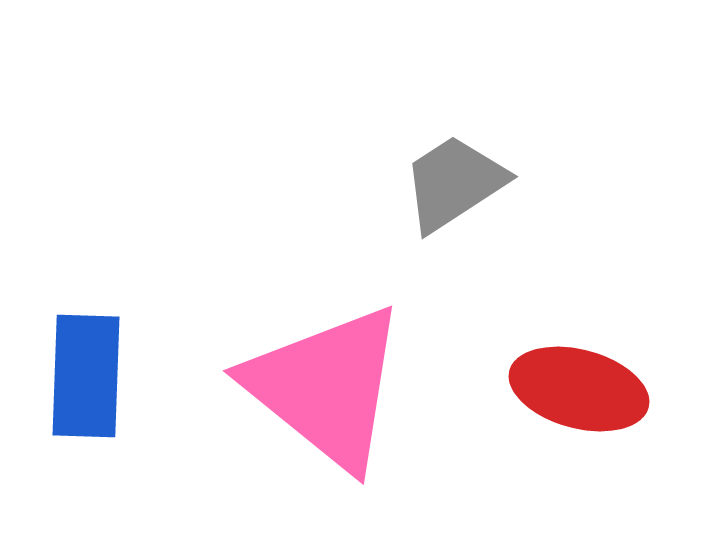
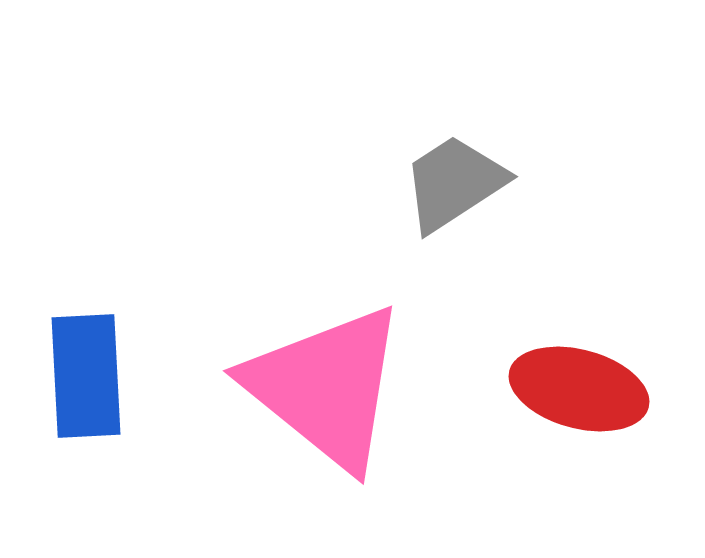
blue rectangle: rotated 5 degrees counterclockwise
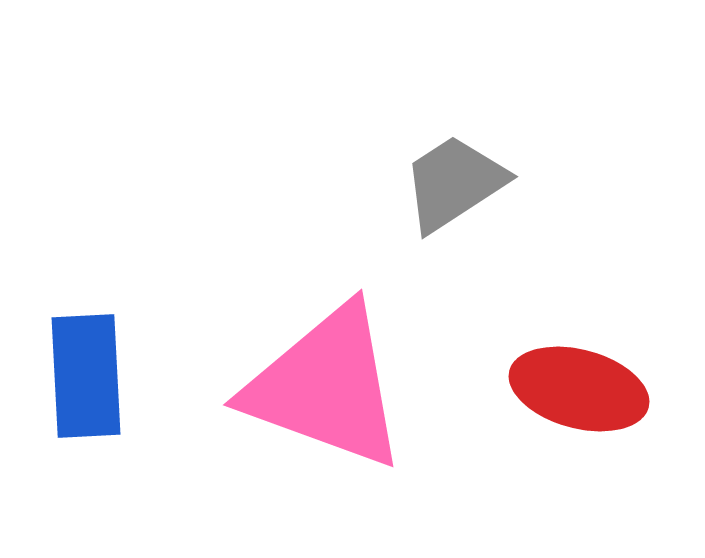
pink triangle: rotated 19 degrees counterclockwise
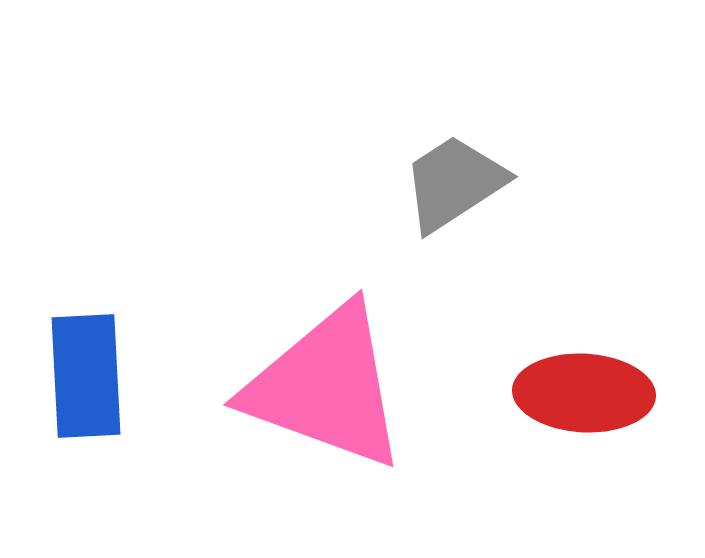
red ellipse: moved 5 px right, 4 px down; rotated 12 degrees counterclockwise
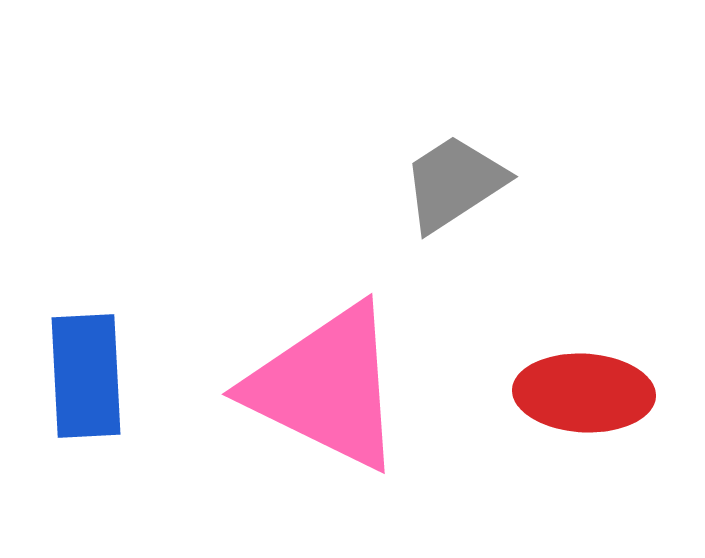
pink triangle: rotated 6 degrees clockwise
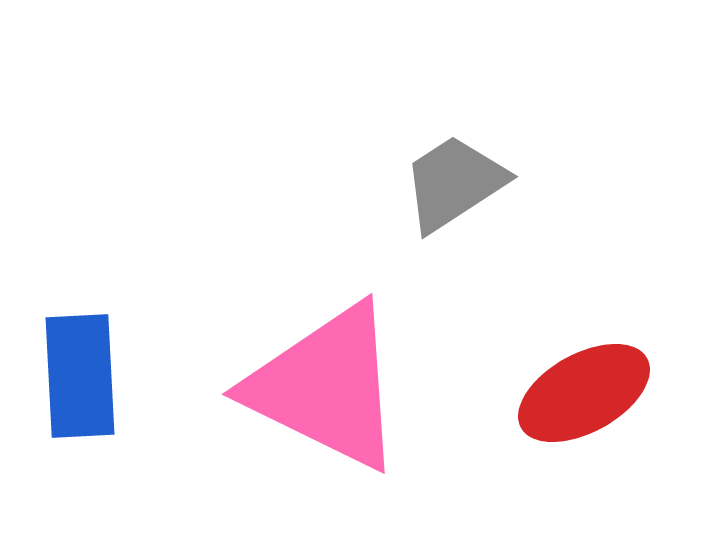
blue rectangle: moved 6 px left
red ellipse: rotated 32 degrees counterclockwise
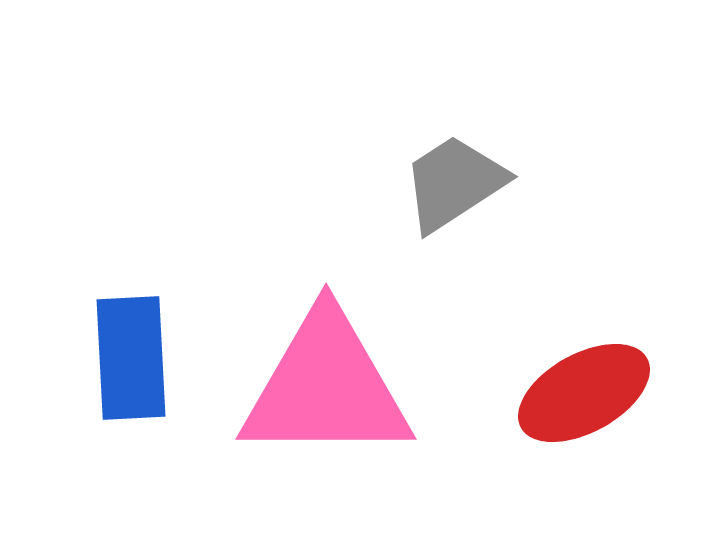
blue rectangle: moved 51 px right, 18 px up
pink triangle: rotated 26 degrees counterclockwise
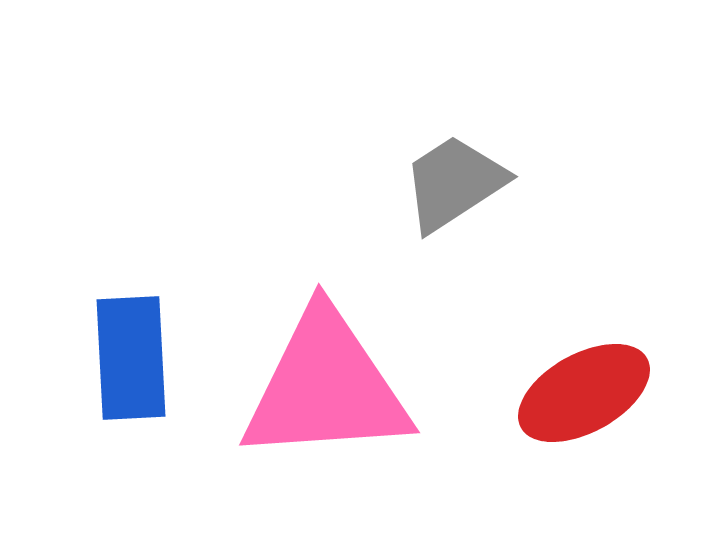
pink triangle: rotated 4 degrees counterclockwise
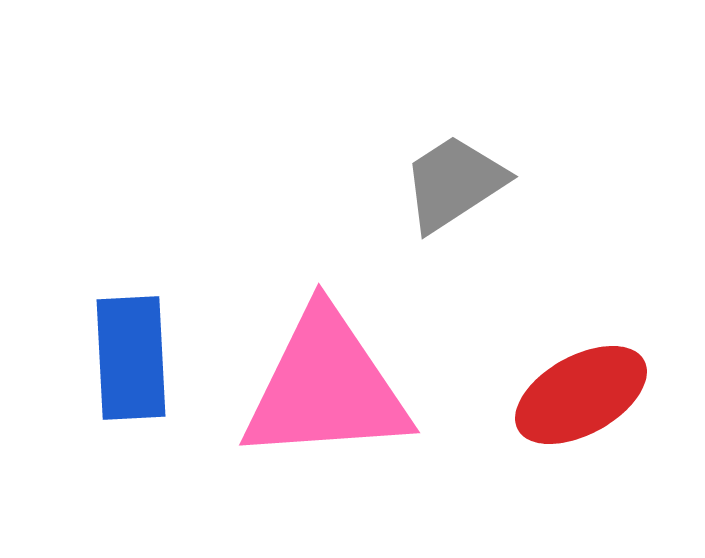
red ellipse: moved 3 px left, 2 px down
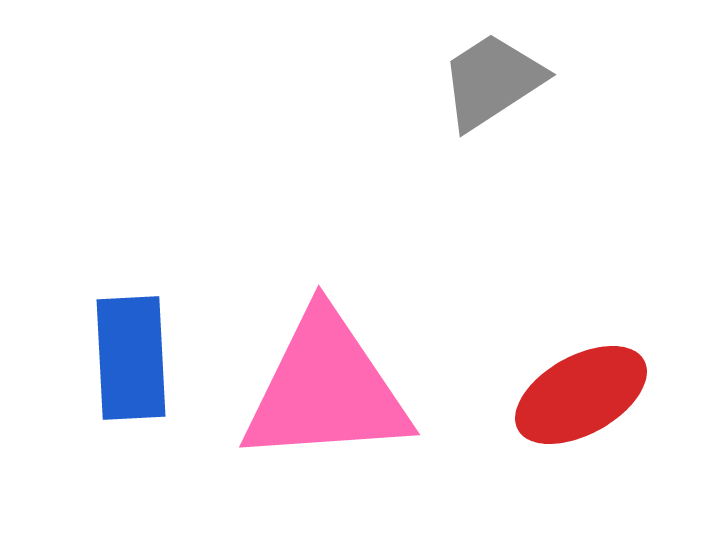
gray trapezoid: moved 38 px right, 102 px up
pink triangle: moved 2 px down
